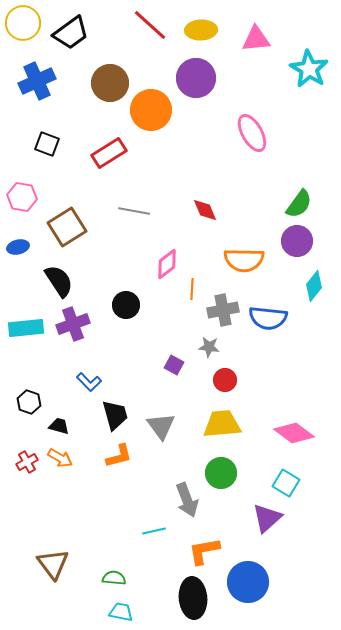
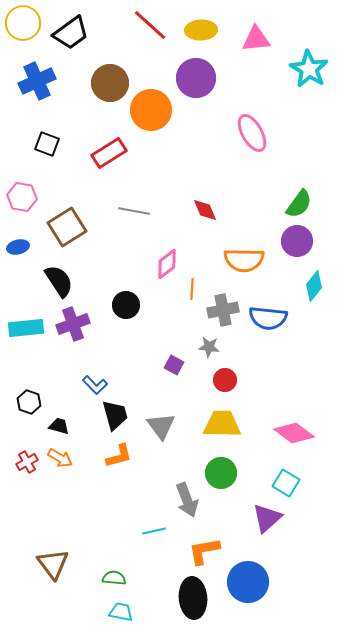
blue L-shape at (89, 382): moved 6 px right, 3 px down
yellow trapezoid at (222, 424): rotated 6 degrees clockwise
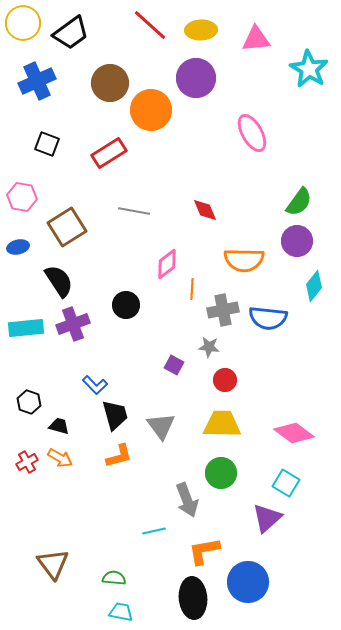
green semicircle at (299, 204): moved 2 px up
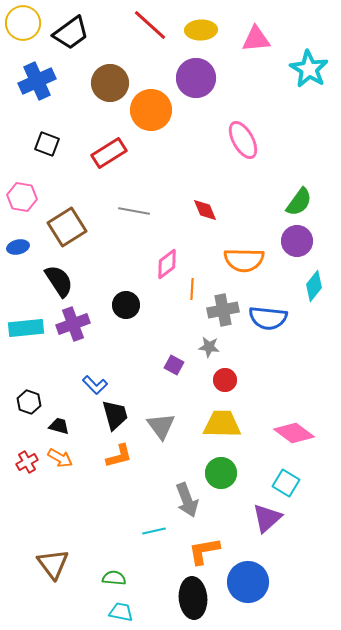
pink ellipse at (252, 133): moved 9 px left, 7 px down
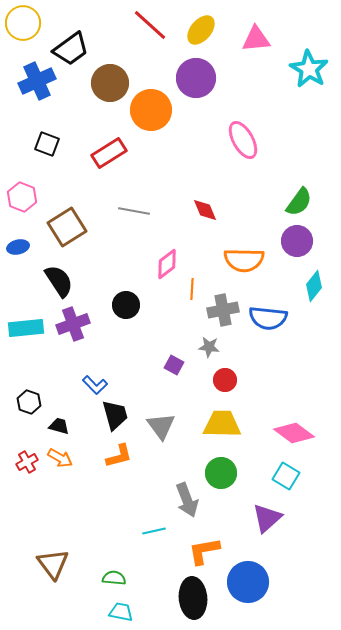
yellow ellipse at (201, 30): rotated 48 degrees counterclockwise
black trapezoid at (71, 33): moved 16 px down
pink hexagon at (22, 197): rotated 12 degrees clockwise
cyan square at (286, 483): moved 7 px up
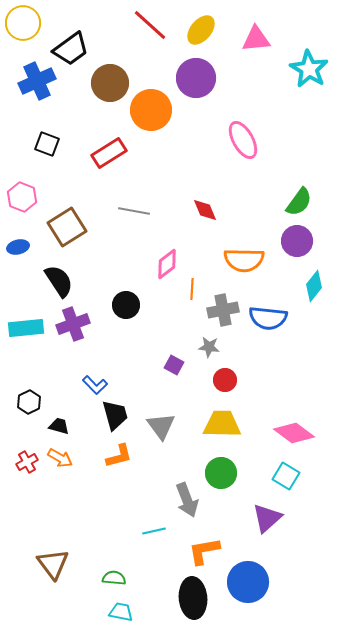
black hexagon at (29, 402): rotated 15 degrees clockwise
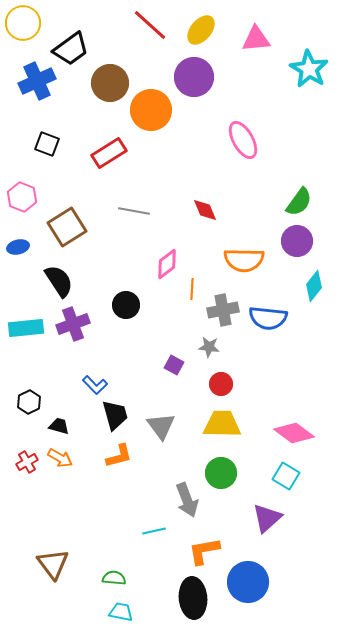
purple circle at (196, 78): moved 2 px left, 1 px up
red circle at (225, 380): moved 4 px left, 4 px down
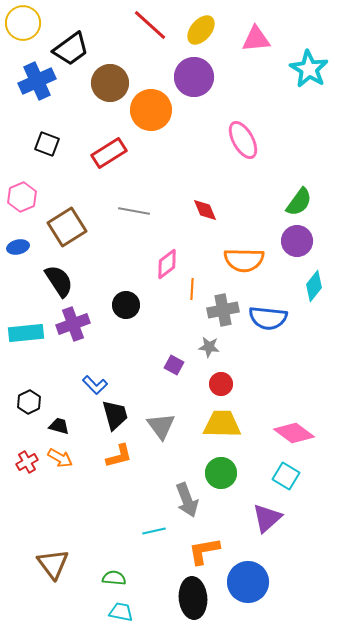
pink hexagon at (22, 197): rotated 16 degrees clockwise
cyan rectangle at (26, 328): moved 5 px down
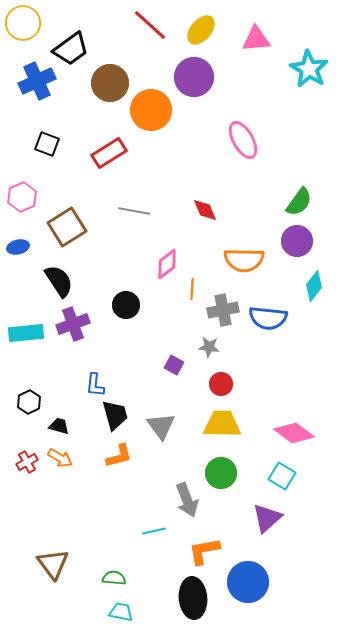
blue L-shape at (95, 385): rotated 50 degrees clockwise
cyan square at (286, 476): moved 4 px left
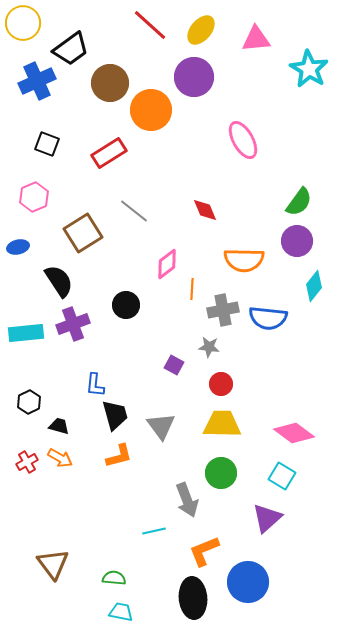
pink hexagon at (22, 197): moved 12 px right
gray line at (134, 211): rotated 28 degrees clockwise
brown square at (67, 227): moved 16 px right, 6 px down
orange L-shape at (204, 551): rotated 12 degrees counterclockwise
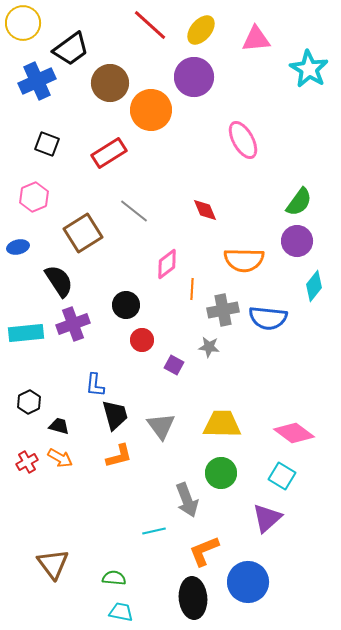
red circle at (221, 384): moved 79 px left, 44 px up
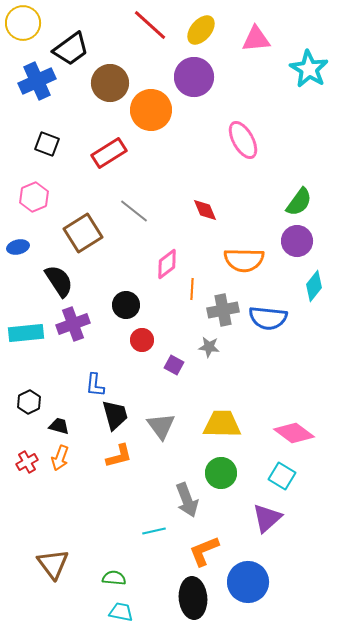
orange arrow at (60, 458): rotated 80 degrees clockwise
